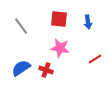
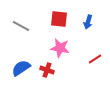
blue arrow: rotated 24 degrees clockwise
gray line: rotated 24 degrees counterclockwise
red cross: moved 1 px right
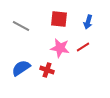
red line: moved 12 px left, 12 px up
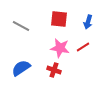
red cross: moved 7 px right
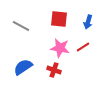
blue semicircle: moved 2 px right, 1 px up
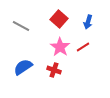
red square: rotated 36 degrees clockwise
pink star: moved 1 px up; rotated 24 degrees clockwise
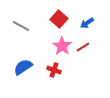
blue arrow: moved 1 px left, 1 px down; rotated 40 degrees clockwise
pink star: moved 2 px right, 1 px up
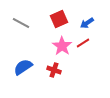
red square: rotated 24 degrees clockwise
gray line: moved 3 px up
red line: moved 4 px up
